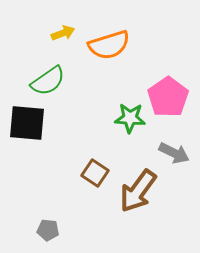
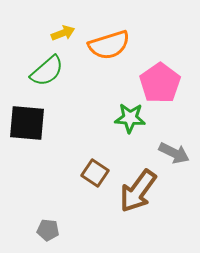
green semicircle: moved 1 px left, 10 px up; rotated 6 degrees counterclockwise
pink pentagon: moved 8 px left, 14 px up
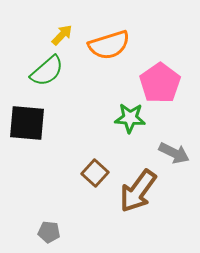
yellow arrow: moved 1 px left, 2 px down; rotated 25 degrees counterclockwise
brown square: rotated 8 degrees clockwise
gray pentagon: moved 1 px right, 2 px down
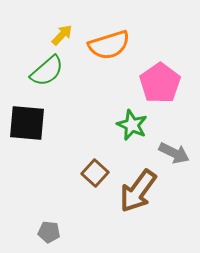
green star: moved 2 px right, 7 px down; rotated 20 degrees clockwise
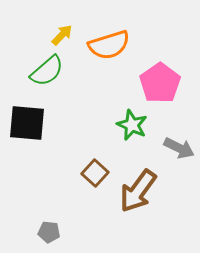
gray arrow: moved 5 px right, 5 px up
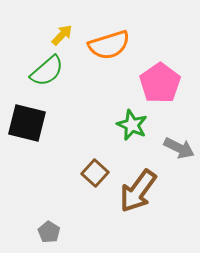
black square: rotated 9 degrees clockwise
gray pentagon: rotated 25 degrees clockwise
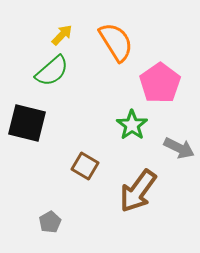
orange semicircle: moved 7 px right, 3 px up; rotated 105 degrees counterclockwise
green semicircle: moved 5 px right
green star: rotated 12 degrees clockwise
brown square: moved 10 px left, 7 px up; rotated 12 degrees counterclockwise
gray pentagon: moved 1 px right, 10 px up; rotated 10 degrees clockwise
